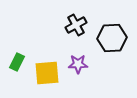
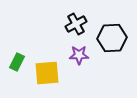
black cross: moved 1 px up
purple star: moved 1 px right, 9 px up
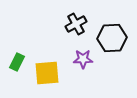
purple star: moved 4 px right, 4 px down
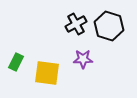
black hexagon: moved 3 px left, 12 px up; rotated 20 degrees clockwise
green rectangle: moved 1 px left
yellow square: rotated 12 degrees clockwise
